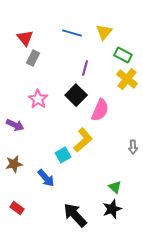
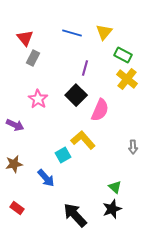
yellow L-shape: rotated 90 degrees counterclockwise
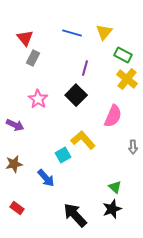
pink semicircle: moved 13 px right, 6 px down
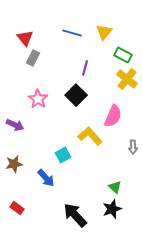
yellow L-shape: moved 7 px right, 4 px up
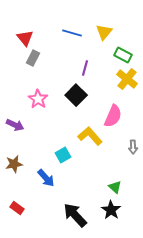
black star: moved 1 px left, 1 px down; rotated 18 degrees counterclockwise
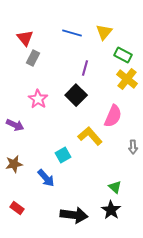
black arrow: moved 1 px left; rotated 140 degrees clockwise
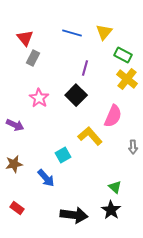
pink star: moved 1 px right, 1 px up
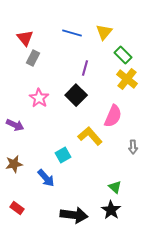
green rectangle: rotated 18 degrees clockwise
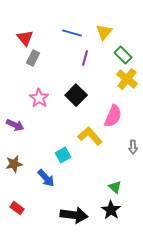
purple line: moved 10 px up
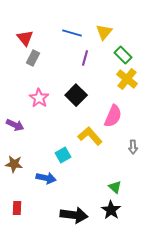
brown star: rotated 18 degrees clockwise
blue arrow: rotated 36 degrees counterclockwise
red rectangle: rotated 56 degrees clockwise
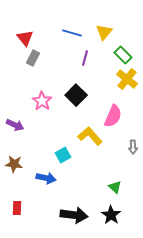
pink star: moved 3 px right, 3 px down
black star: moved 5 px down
